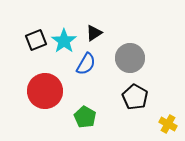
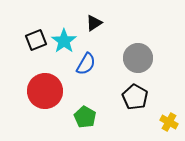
black triangle: moved 10 px up
gray circle: moved 8 px right
yellow cross: moved 1 px right, 2 px up
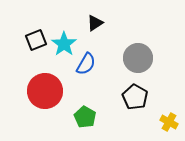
black triangle: moved 1 px right
cyan star: moved 3 px down
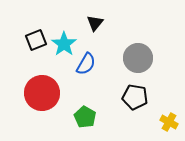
black triangle: rotated 18 degrees counterclockwise
red circle: moved 3 px left, 2 px down
black pentagon: rotated 20 degrees counterclockwise
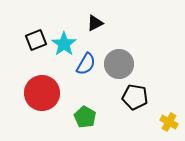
black triangle: rotated 24 degrees clockwise
gray circle: moved 19 px left, 6 px down
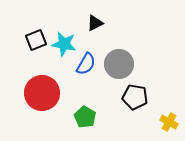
cyan star: rotated 25 degrees counterclockwise
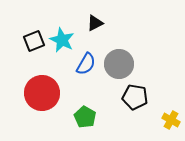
black square: moved 2 px left, 1 px down
cyan star: moved 2 px left, 4 px up; rotated 15 degrees clockwise
yellow cross: moved 2 px right, 2 px up
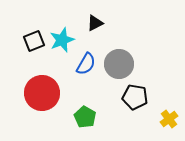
cyan star: rotated 25 degrees clockwise
yellow cross: moved 2 px left, 1 px up; rotated 24 degrees clockwise
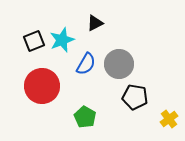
red circle: moved 7 px up
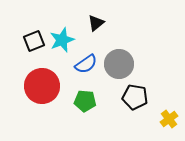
black triangle: moved 1 px right; rotated 12 degrees counterclockwise
blue semicircle: rotated 25 degrees clockwise
green pentagon: moved 16 px up; rotated 25 degrees counterclockwise
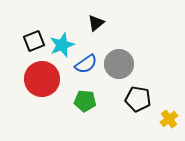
cyan star: moved 5 px down
red circle: moved 7 px up
black pentagon: moved 3 px right, 2 px down
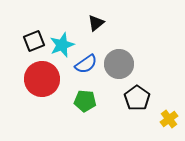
black pentagon: moved 1 px left, 1 px up; rotated 25 degrees clockwise
